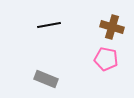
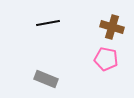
black line: moved 1 px left, 2 px up
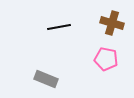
black line: moved 11 px right, 4 px down
brown cross: moved 4 px up
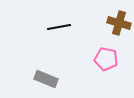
brown cross: moved 7 px right
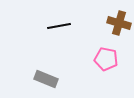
black line: moved 1 px up
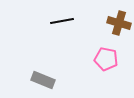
black line: moved 3 px right, 5 px up
gray rectangle: moved 3 px left, 1 px down
